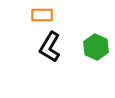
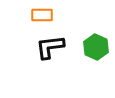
black L-shape: rotated 52 degrees clockwise
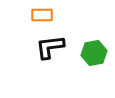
green hexagon: moved 2 px left, 6 px down; rotated 25 degrees clockwise
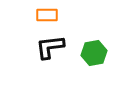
orange rectangle: moved 5 px right
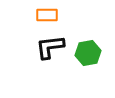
green hexagon: moved 6 px left
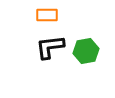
green hexagon: moved 2 px left, 2 px up
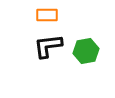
black L-shape: moved 2 px left, 1 px up
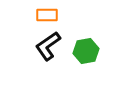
black L-shape: rotated 28 degrees counterclockwise
